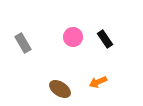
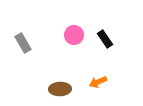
pink circle: moved 1 px right, 2 px up
brown ellipse: rotated 35 degrees counterclockwise
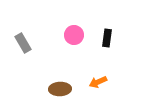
black rectangle: moved 2 px right, 1 px up; rotated 42 degrees clockwise
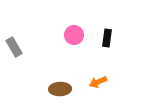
gray rectangle: moved 9 px left, 4 px down
